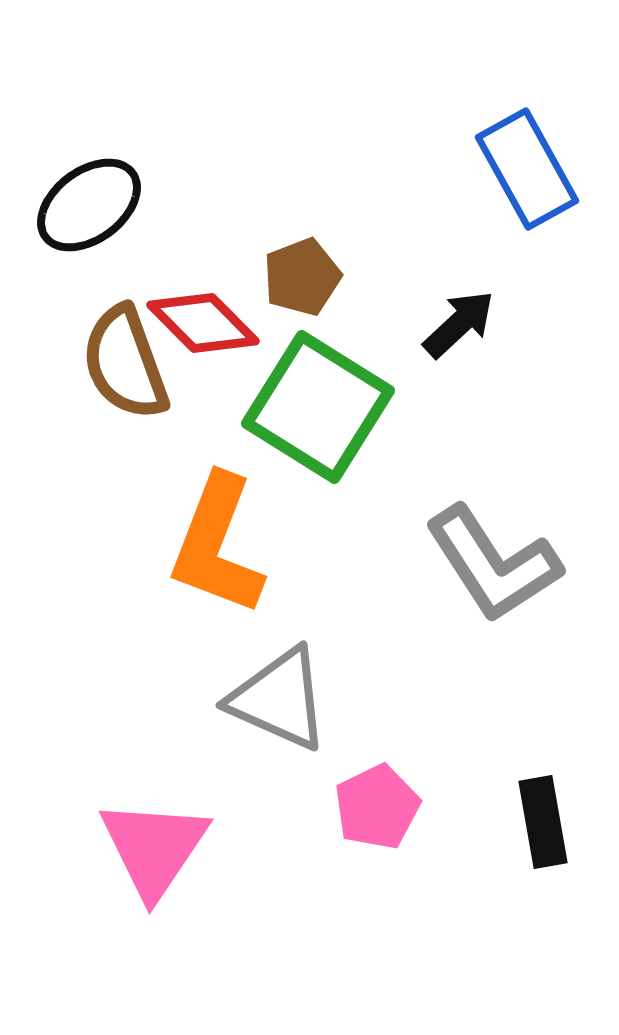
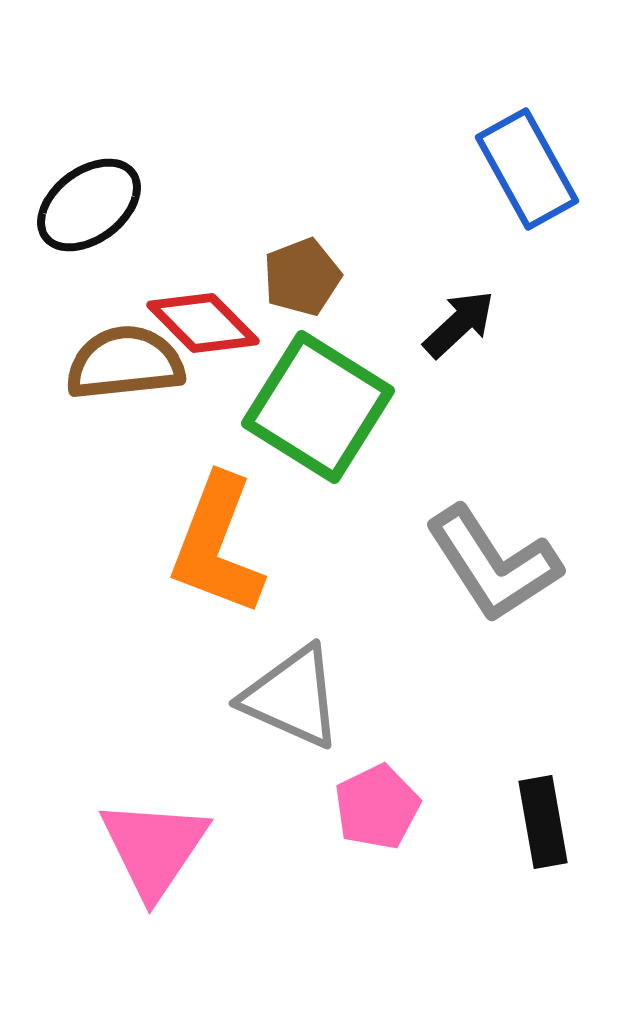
brown semicircle: rotated 104 degrees clockwise
gray triangle: moved 13 px right, 2 px up
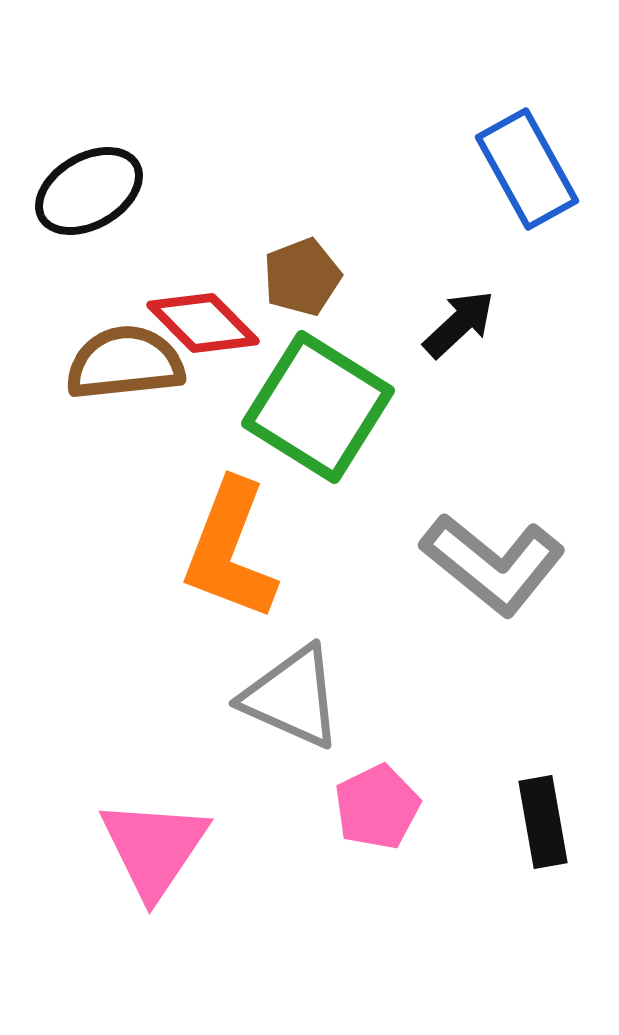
black ellipse: moved 14 px up; rotated 7 degrees clockwise
orange L-shape: moved 13 px right, 5 px down
gray L-shape: rotated 18 degrees counterclockwise
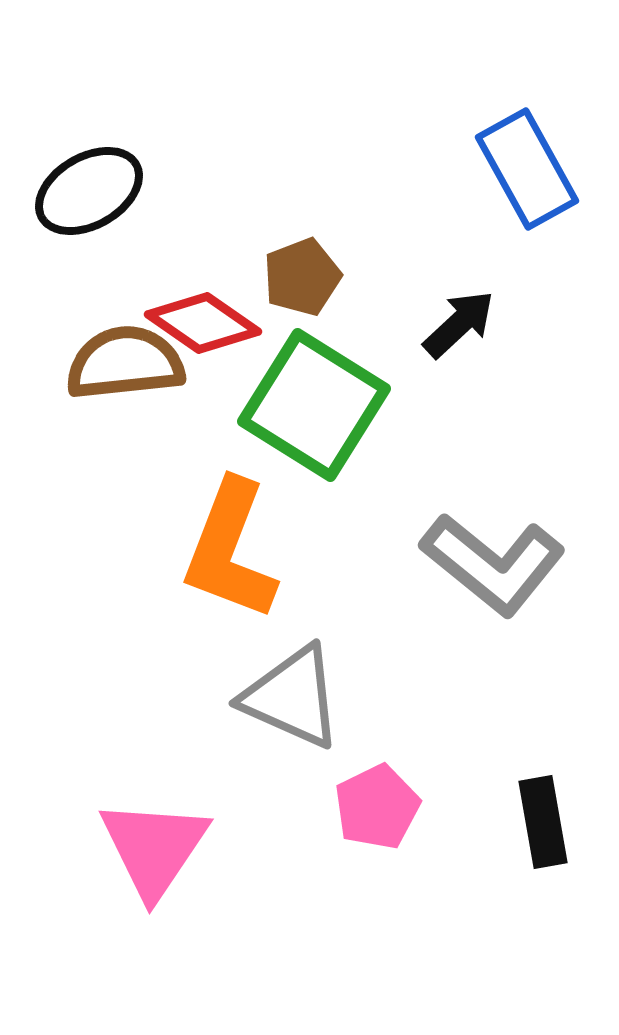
red diamond: rotated 10 degrees counterclockwise
green square: moved 4 px left, 2 px up
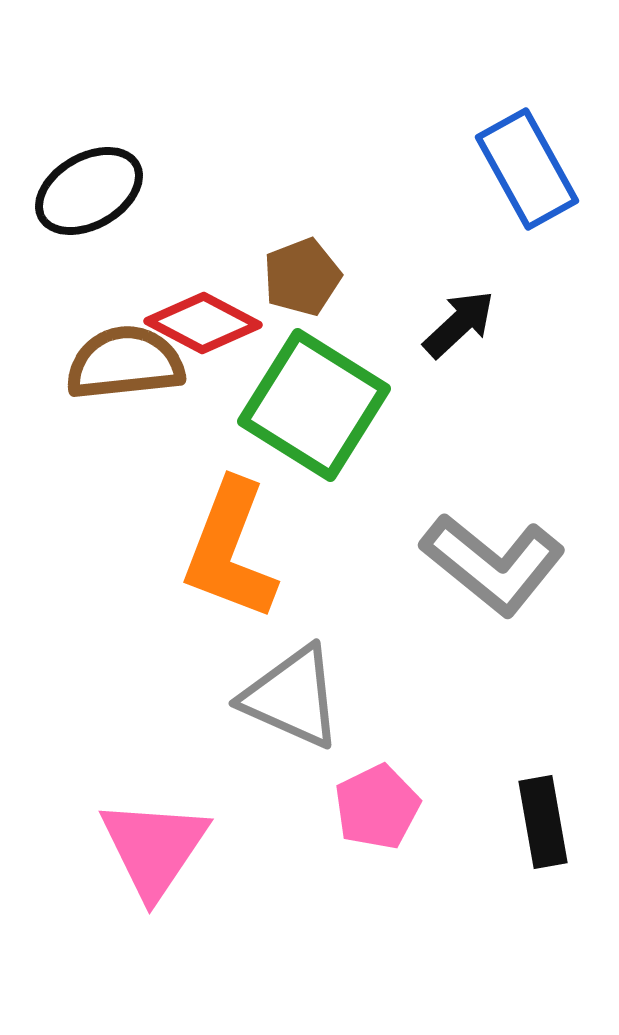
red diamond: rotated 7 degrees counterclockwise
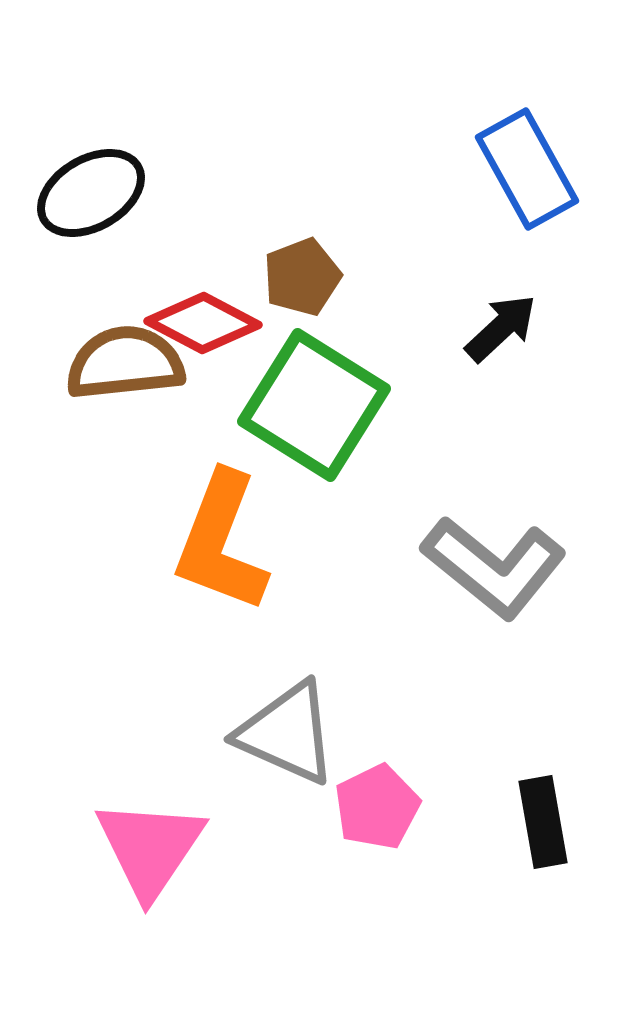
black ellipse: moved 2 px right, 2 px down
black arrow: moved 42 px right, 4 px down
orange L-shape: moved 9 px left, 8 px up
gray L-shape: moved 1 px right, 3 px down
gray triangle: moved 5 px left, 36 px down
pink triangle: moved 4 px left
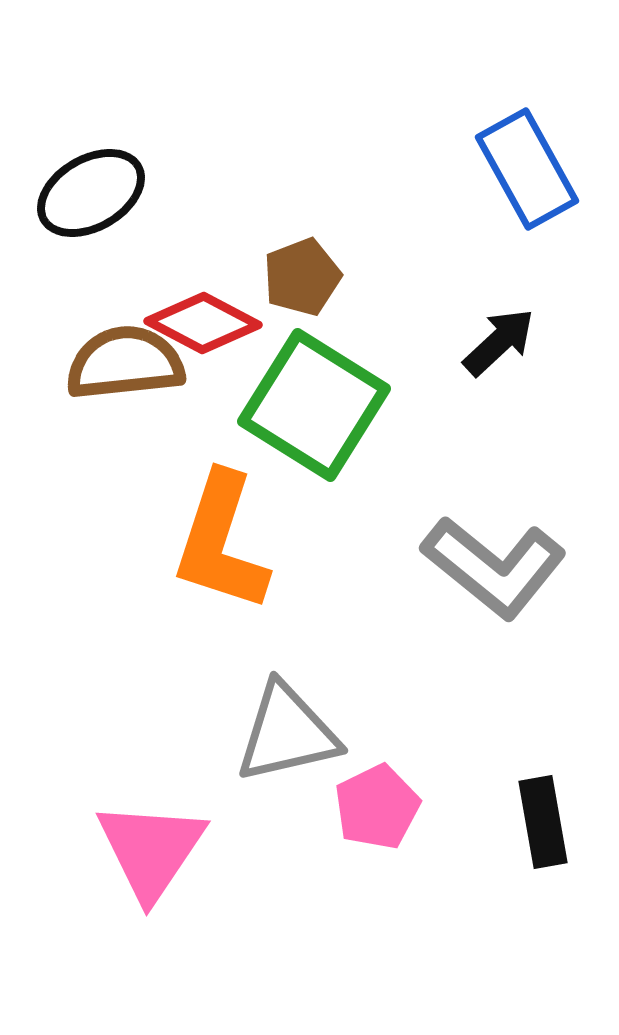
black arrow: moved 2 px left, 14 px down
orange L-shape: rotated 3 degrees counterclockwise
gray triangle: rotated 37 degrees counterclockwise
pink triangle: moved 1 px right, 2 px down
